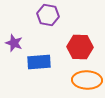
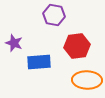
purple hexagon: moved 6 px right
red hexagon: moved 3 px left, 1 px up; rotated 10 degrees counterclockwise
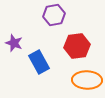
purple hexagon: rotated 20 degrees counterclockwise
blue rectangle: rotated 65 degrees clockwise
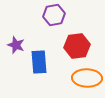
purple star: moved 2 px right, 2 px down
blue rectangle: rotated 25 degrees clockwise
orange ellipse: moved 2 px up
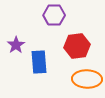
purple hexagon: rotated 10 degrees clockwise
purple star: rotated 18 degrees clockwise
orange ellipse: moved 1 px down
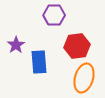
orange ellipse: moved 3 px left, 1 px up; rotated 76 degrees counterclockwise
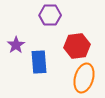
purple hexagon: moved 4 px left
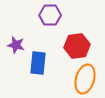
purple star: rotated 24 degrees counterclockwise
blue rectangle: moved 1 px left, 1 px down; rotated 10 degrees clockwise
orange ellipse: moved 1 px right, 1 px down
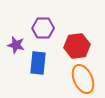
purple hexagon: moved 7 px left, 13 px down
orange ellipse: moved 2 px left; rotated 40 degrees counterclockwise
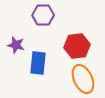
purple hexagon: moved 13 px up
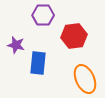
red hexagon: moved 3 px left, 10 px up
orange ellipse: moved 2 px right
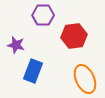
blue rectangle: moved 5 px left, 8 px down; rotated 15 degrees clockwise
